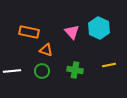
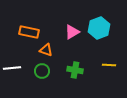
cyan hexagon: rotated 15 degrees clockwise
pink triangle: rotated 42 degrees clockwise
yellow line: rotated 16 degrees clockwise
white line: moved 3 px up
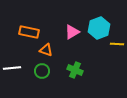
yellow line: moved 8 px right, 21 px up
green cross: rotated 14 degrees clockwise
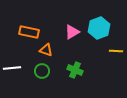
yellow line: moved 1 px left, 7 px down
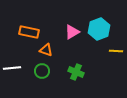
cyan hexagon: moved 1 px down
green cross: moved 1 px right, 2 px down
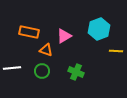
pink triangle: moved 8 px left, 4 px down
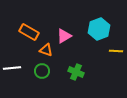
orange rectangle: rotated 18 degrees clockwise
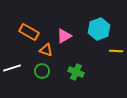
white line: rotated 12 degrees counterclockwise
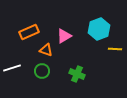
orange rectangle: rotated 54 degrees counterclockwise
yellow line: moved 1 px left, 2 px up
green cross: moved 1 px right, 2 px down
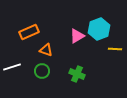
pink triangle: moved 13 px right
white line: moved 1 px up
